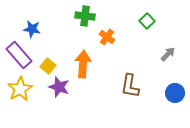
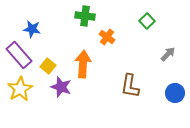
purple star: moved 2 px right
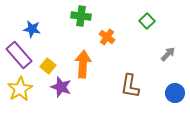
green cross: moved 4 px left
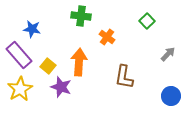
orange arrow: moved 4 px left, 2 px up
brown L-shape: moved 6 px left, 9 px up
blue circle: moved 4 px left, 3 px down
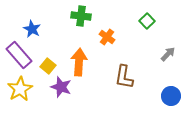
blue star: rotated 18 degrees clockwise
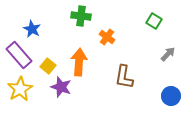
green square: moved 7 px right; rotated 14 degrees counterclockwise
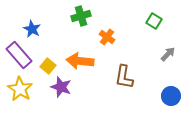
green cross: rotated 24 degrees counterclockwise
orange arrow: moved 1 px right, 1 px up; rotated 88 degrees counterclockwise
yellow star: rotated 10 degrees counterclockwise
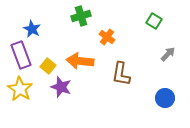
purple rectangle: moved 2 px right; rotated 20 degrees clockwise
brown L-shape: moved 3 px left, 3 px up
blue circle: moved 6 px left, 2 px down
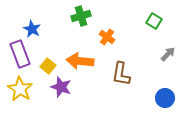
purple rectangle: moved 1 px left, 1 px up
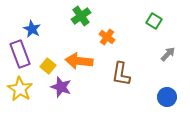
green cross: rotated 18 degrees counterclockwise
orange arrow: moved 1 px left
blue circle: moved 2 px right, 1 px up
